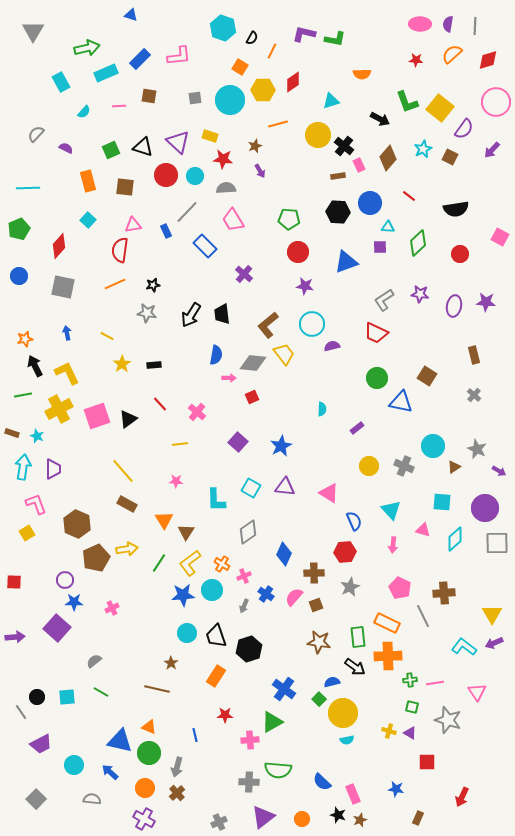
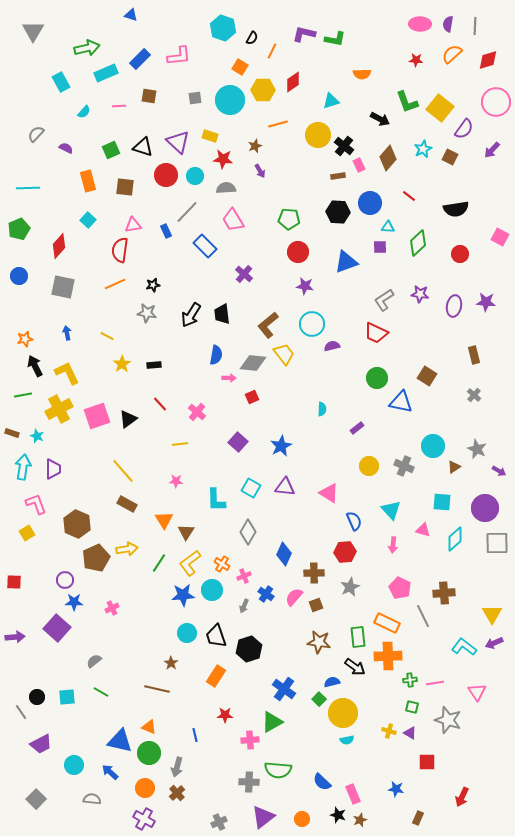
gray diamond at (248, 532): rotated 25 degrees counterclockwise
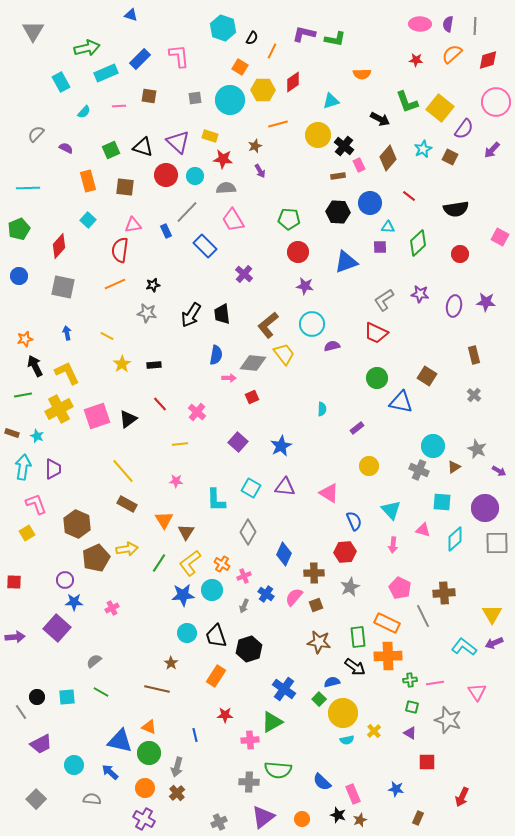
pink L-shape at (179, 56): rotated 90 degrees counterclockwise
gray cross at (404, 466): moved 15 px right, 4 px down
yellow cross at (389, 731): moved 15 px left; rotated 32 degrees clockwise
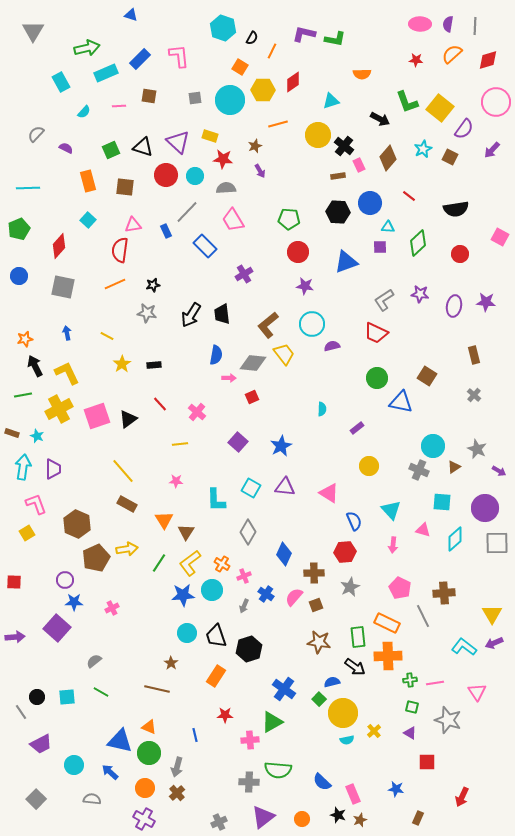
purple cross at (244, 274): rotated 18 degrees clockwise
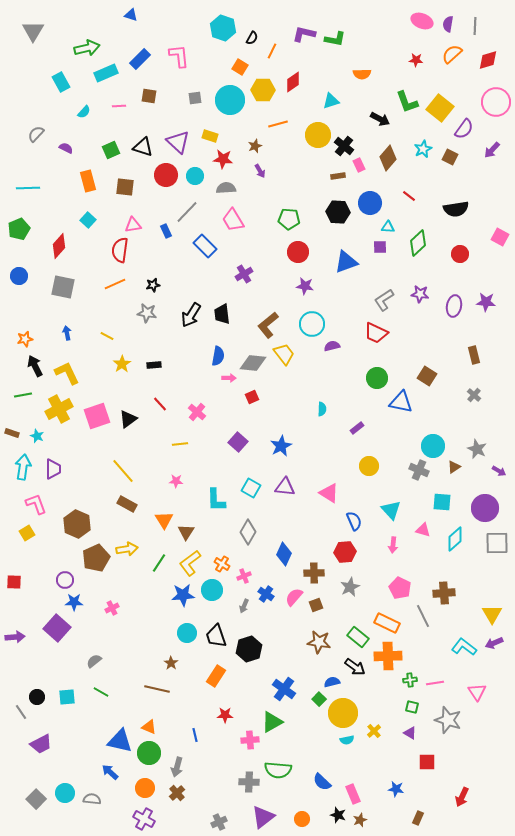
pink ellipse at (420, 24): moved 2 px right, 3 px up; rotated 20 degrees clockwise
blue semicircle at (216, 355): moved 2 px right, 1 px down
green rectangle at (358, 637): rotated 45 degrees counterclockwise
cyan circle at (74, 765): moved 9 px left, 28 px down
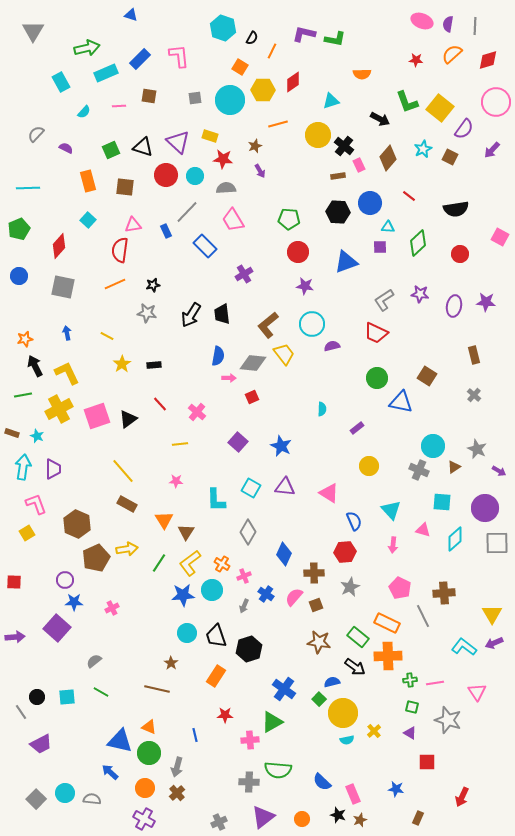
blue star at (281, 446): rotated 20 degrees counterclockwise
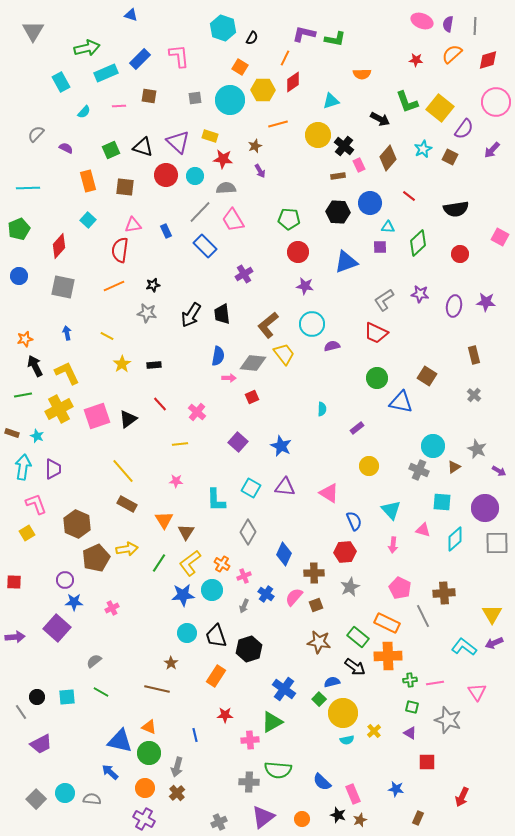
orange line at (272, 51): moved 13 px right, 7 px down
gray line at (187, 212): moved 13 px right
orange line at (115, 284): moved 1 px left, 2 px down
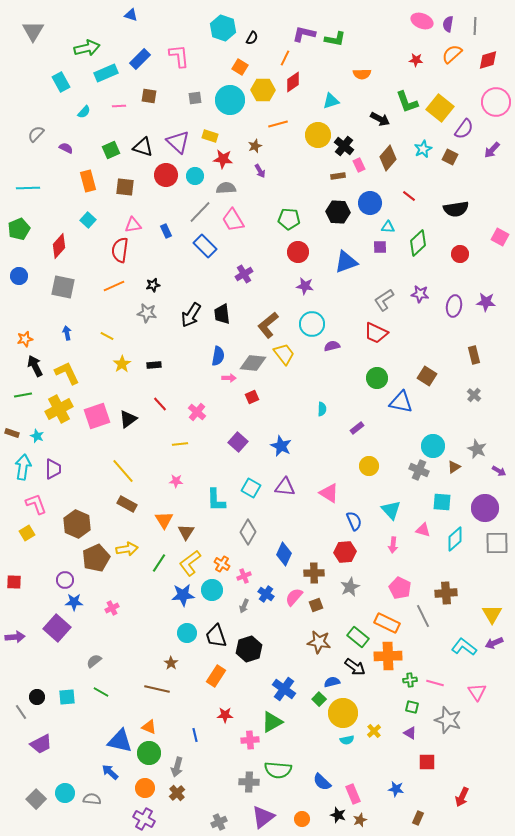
brown cross at (444, 593): moved 2 px right
pink line at (435, 683): rotated 24 degrees clockwise
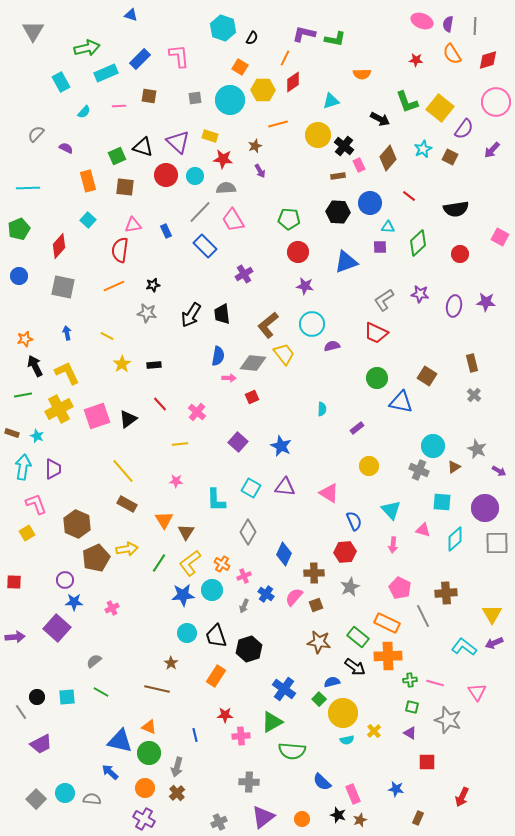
orange semicircle at (452, 54): rotated 80 degrees counterclockwise
green square at (111, 150): moved 6 px right, 6 px down
brown rectangle at (474, 355): moved 2 px left, 8 px down
pink cross at (250, 740): moved 9 px left, 4 px up
green semicircle at (278, 770): moved 14 px right, 19 px up
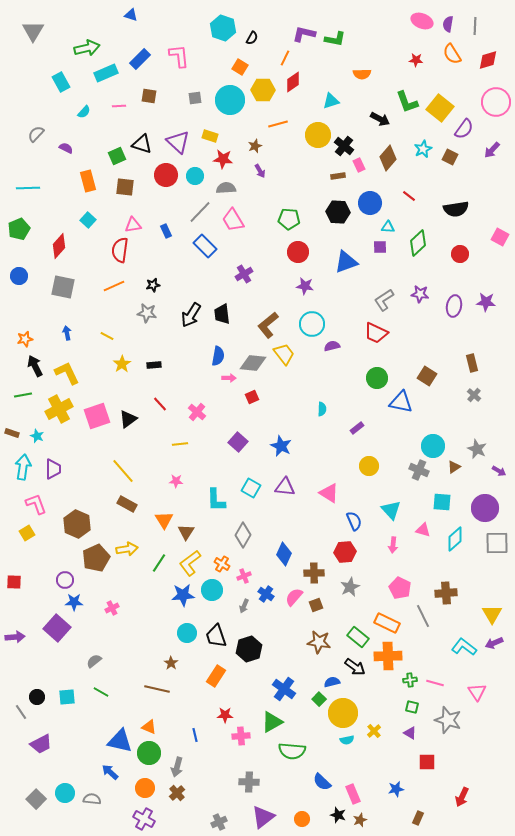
black triangle at (143, 147): moved 1 px left, 3 px up
gray diamond at (248, 532): moved 5 px left, 3 px down
blue star at (396, 789): rotated 21 degrees counterclockwise
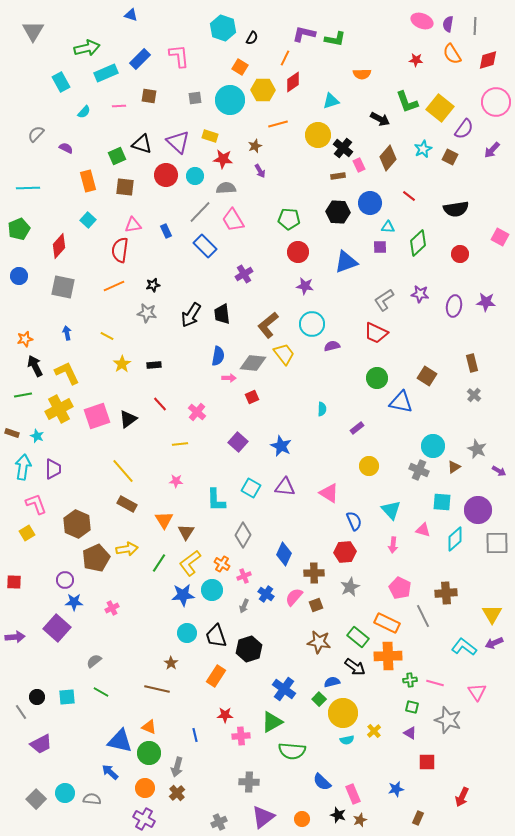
black cross at (344, 146): moved 1 px left, 2 px down
purple circle at (485, 508): moved 7 px left, 2 px down
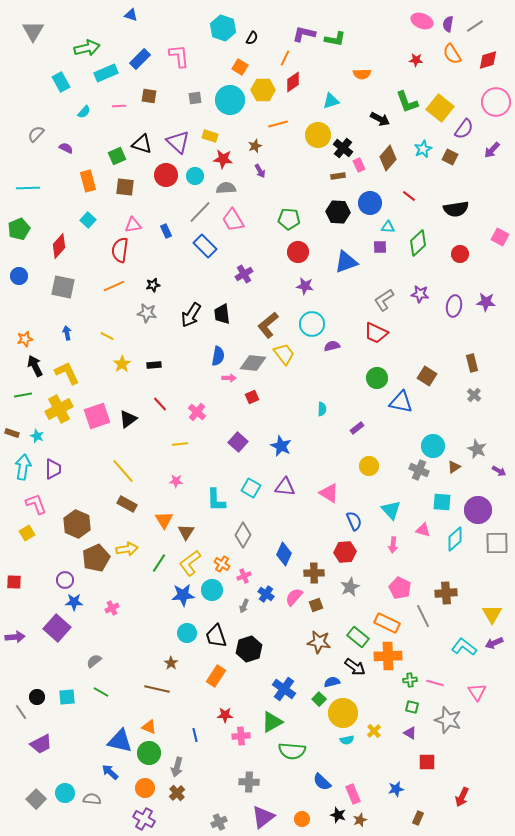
gray line at (475, 26): rotated 54 degrees clockwise
